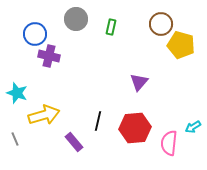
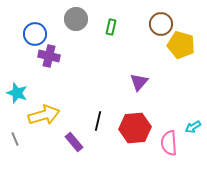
pink semicircle: rotated 10 degrees counterclockwise
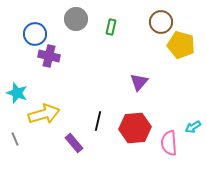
brown circle: moved 2 px up
yellow arrow: moved 1 px up
purple rectangle: moved 1 px down
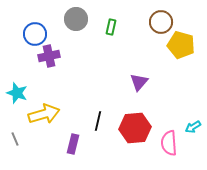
purple cross: rotated 25 degrees counterclockwise
purple rectangle: moved 1 px left, 1 px down; rotated 54 degrees clockwise
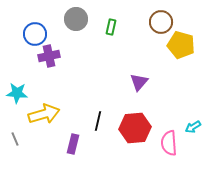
cyan star: rotated 15 degrees counterclockwise
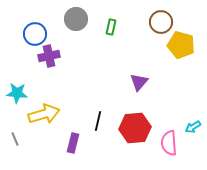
purple rectangle: moved 1 px up
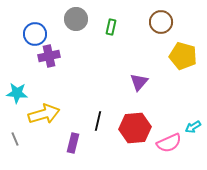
yellow pentagon: moved 2 px right, 11 px down
pink semicircle: rotated 110 degrees counterclockwise
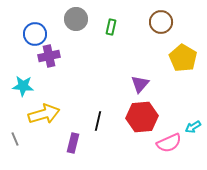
yellow pentagon: moved 2 px down; rotated 16 degrees clockwise
purple triangle: moved 1 px right, 2 px down
cyan star: moved 6 px right, 7 px up
red hexagon: moved 7 px right, 11 px up
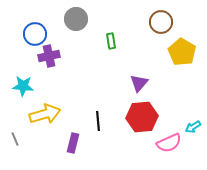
green rectangle: moved 14 px down; rotated 21 degrees counterclockwise
yellow pentagon: moved 1 px left, 6 px up
purple triangle: moved 1 px left, 1 px up
yellow arrow: moved 1 px right
black line: rotated 18 degrees counterclockwise
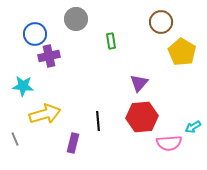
pink semicircle: rotated 20 degrees clockwise
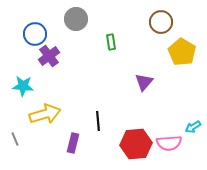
green rectangle: moved 1 px down
purple cross: rotated 25 degrees counterclockwise
purple triangle: moved 5 px right, 1 px up
red hexagon: moved 6 px left, 27 px down
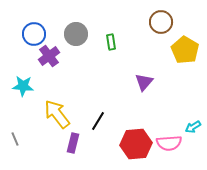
gray circle: moved 15 px down
blue circle: moved 1 px left
yellow pentagon: moved 3 px right, 2 px up
yellow arrow: moved 12 px right; rotated 112 degrees counterclockwise
black line: rotated 36 degrees clockwise
